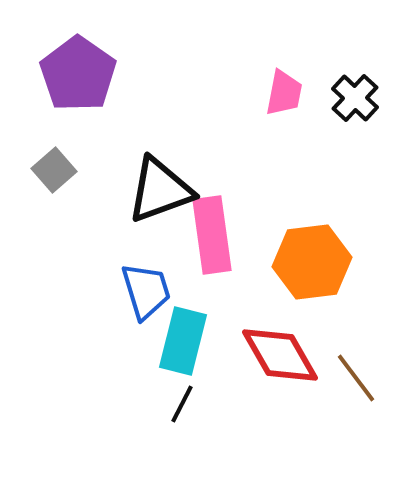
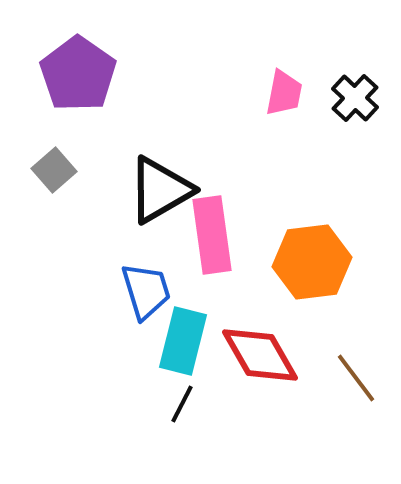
black triangle: rotated 10 degrees counterclockwise
red diamond: moved 20 px left
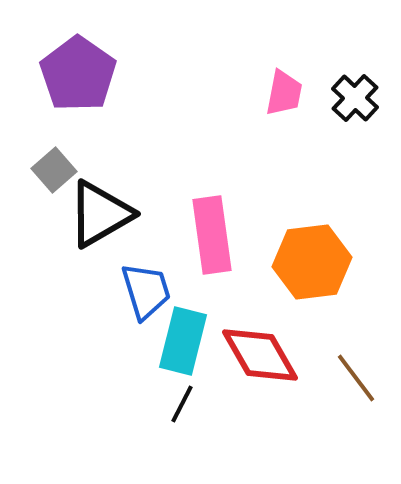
black triangle: moved 60 px left, 24 px down
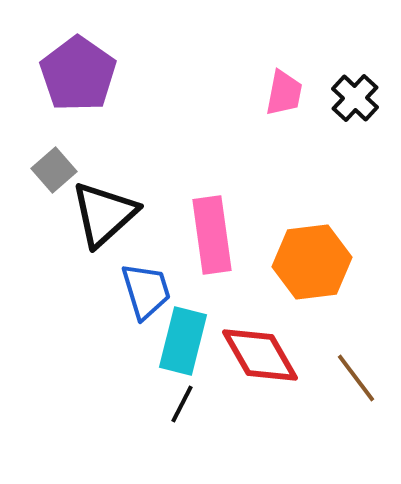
black triangle: moved 4 px right; rotated 12 degrees counterclockwise
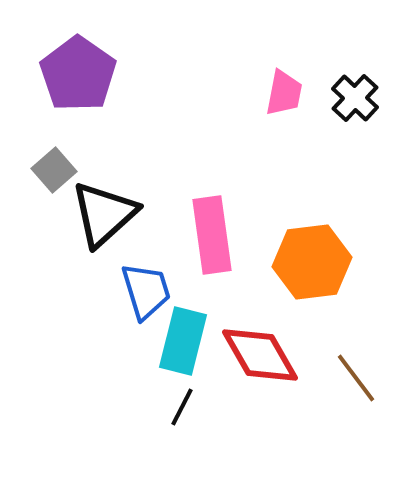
black line: moved 3 px down
